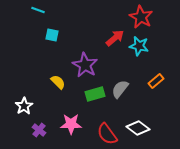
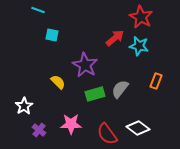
orange rectangle: rotated 28 degrees counterclockwise
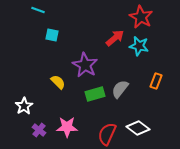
pink star: moved 4 px left, 3 px down
red semicircle: rotated 60 degrees clockwise
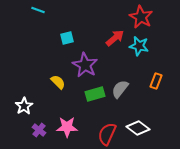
cyan square: moved 15 px right, 3 px down; rotated 24 degrees counterclockwise
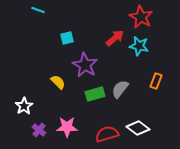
red semicircle: rotated 50 degrees clockwise
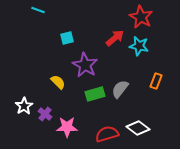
purple cross: moved 6 px right, 16 px up
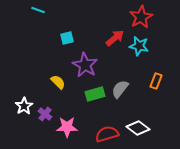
red star: rotated 15 degrees clockwise
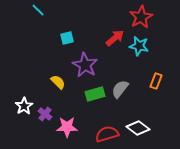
cyan line: rotated 24 degrees clockwise
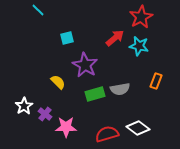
gray semicircle: rotated 138 degrees counterclockwise
pink star: moved 1 px left
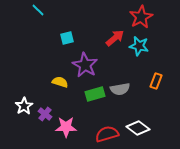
yellow semicircle: moved 2 px right; rotated 28 degrees counterclockwise
